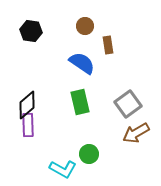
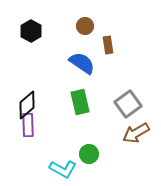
black hexagon: rotated 20 degrees clockwise
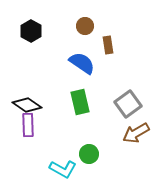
black diamond: rotated 76 degrees clockwise
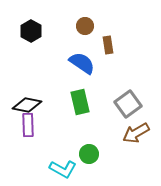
black diamond: rotated 24 degrees counterclockwise
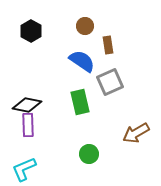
blue semicircle: moved 2 px up
gray square: moved 18 px left, 22 px up; rotated 12 degrees clockwise
cyan L-shape: moved 39 px left; rotated 128 degrees clockwise
